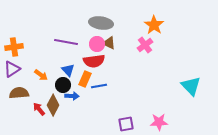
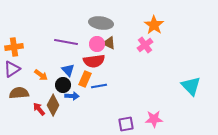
pink star: moved 5 px left, 3 px up
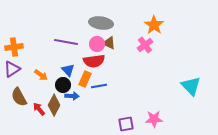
brown semicircle: moved 4 px down; rotated 114 degrees counterclockwise
brown diamond: moved 1 px right
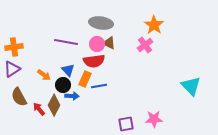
orange arrow: moved 3 px right
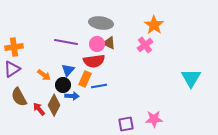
blue triangle: rotated 24 degrees clockwise
cyan triangle: moved 8 px up; rotated 15 degrees clockwise
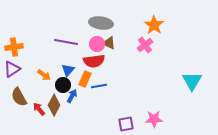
cyan triangle: moved 1 px right, 3 px down
blue arrow: rotated 64 degrees counterclockwise
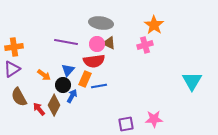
pink cross: rotated 21 degrees clockwise
